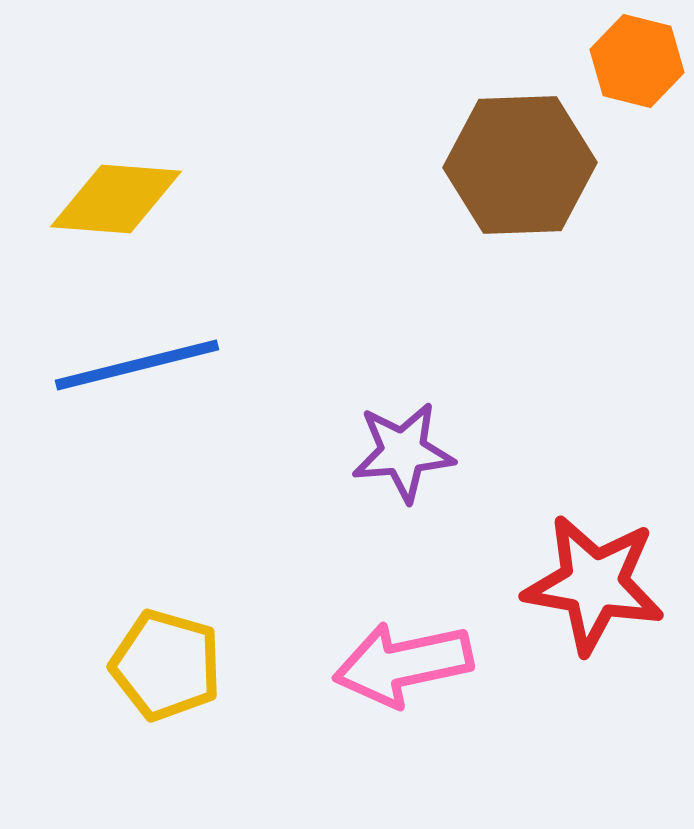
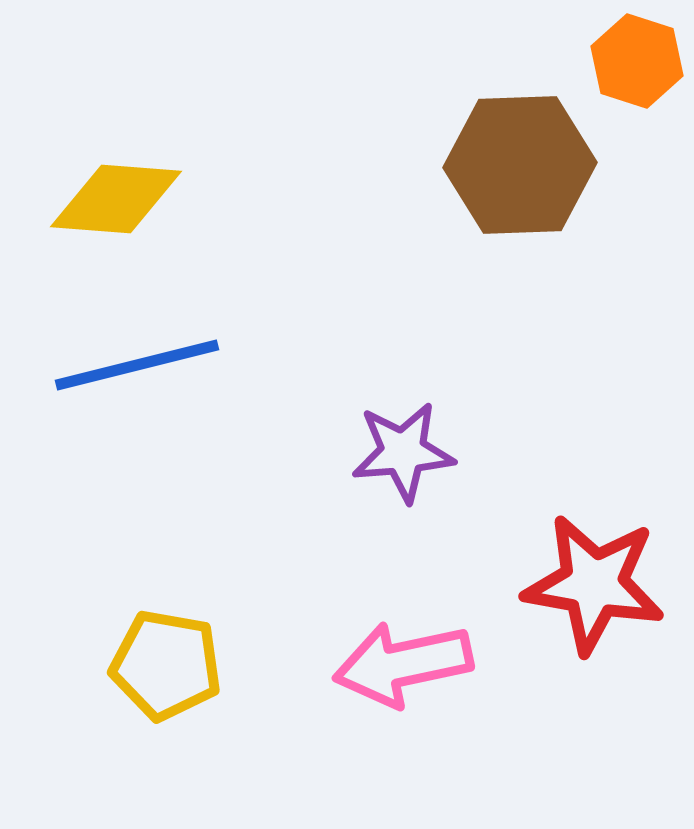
orange hexagon: rotated 4 degrees clockwise
yellow pentagon: rotated 6 degrees counterclockwise
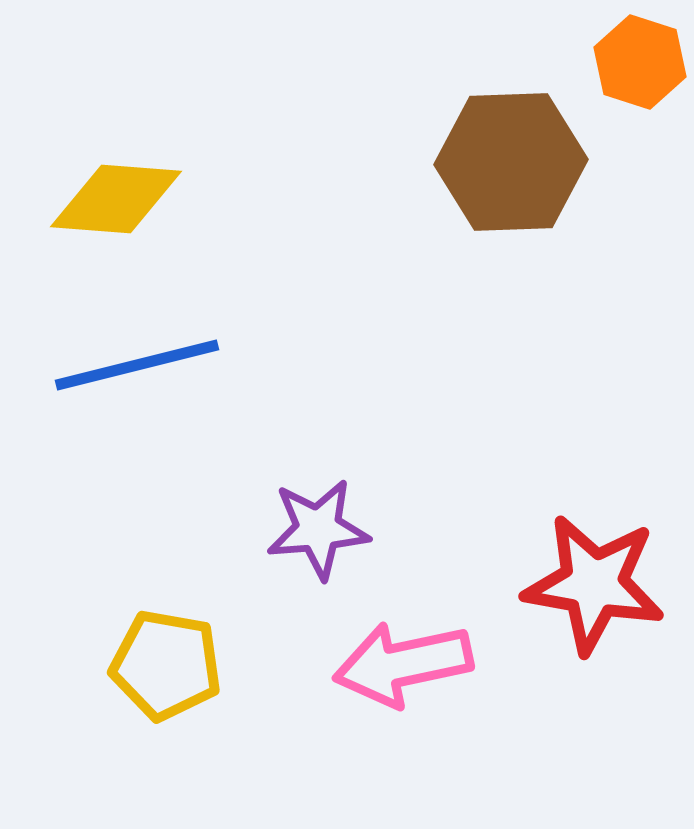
orange hexagon: moved 3 px right, 1 px down
brown hexagon: moved 9 px left, 3 px up
purple star: moved 85 px left, 77 px down
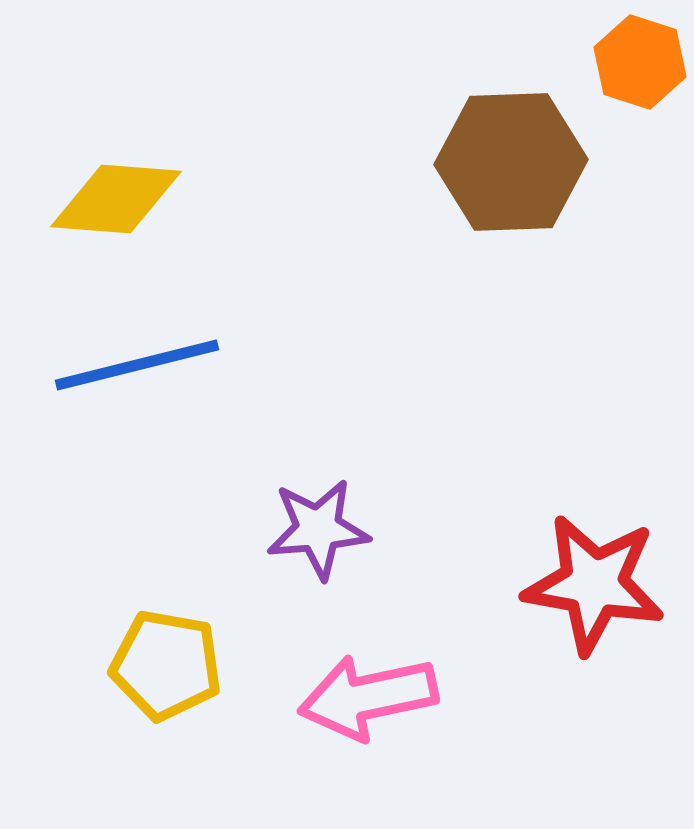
pink arrow: moved 35 px left, 33 px down
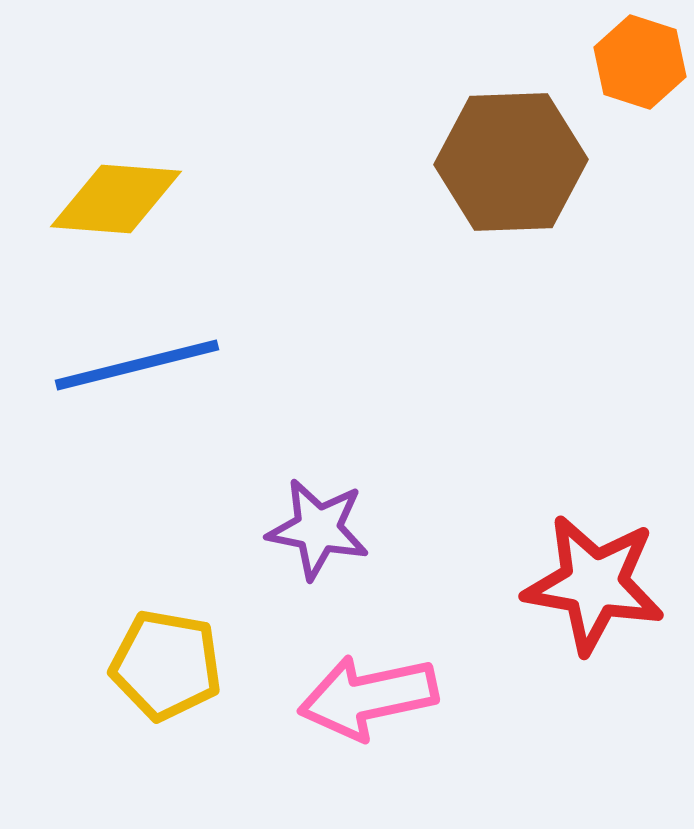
purple star: rotated 16 degrees clockwise
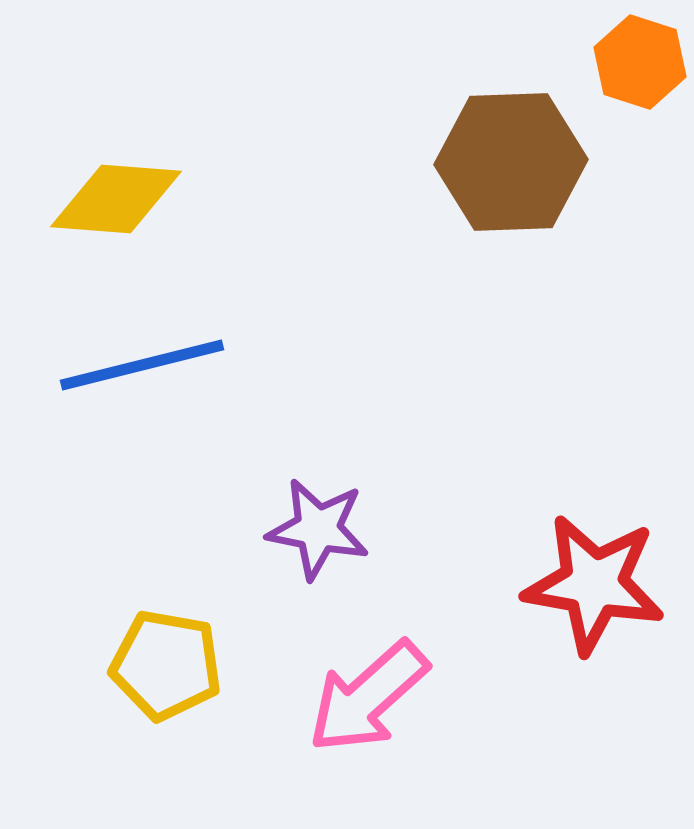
blue line: moved 5 px right
pink arrow: rotated 30 degrees counterclockwise
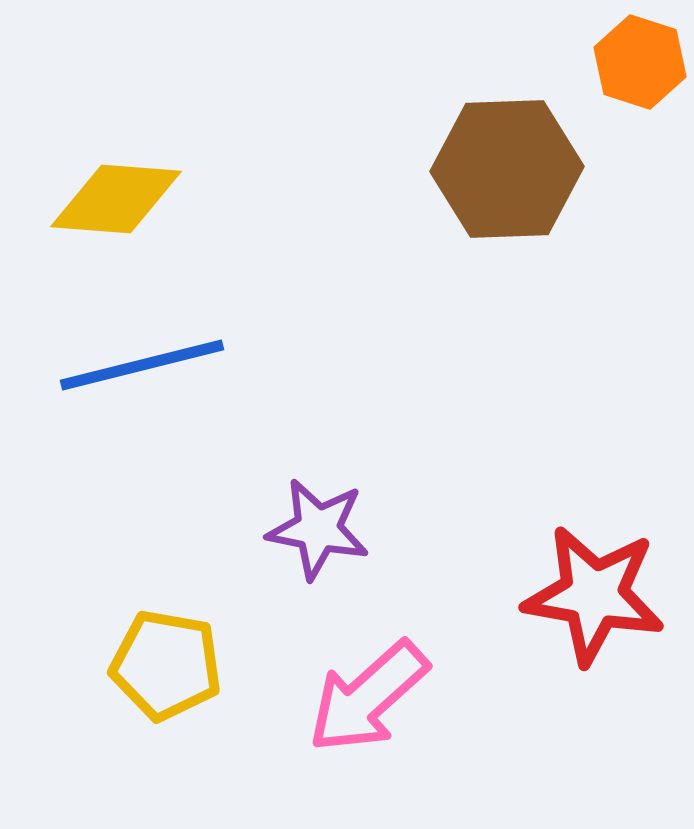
brown hexagon: moved 4 px left, 7 px down
red star: moved 11 px down
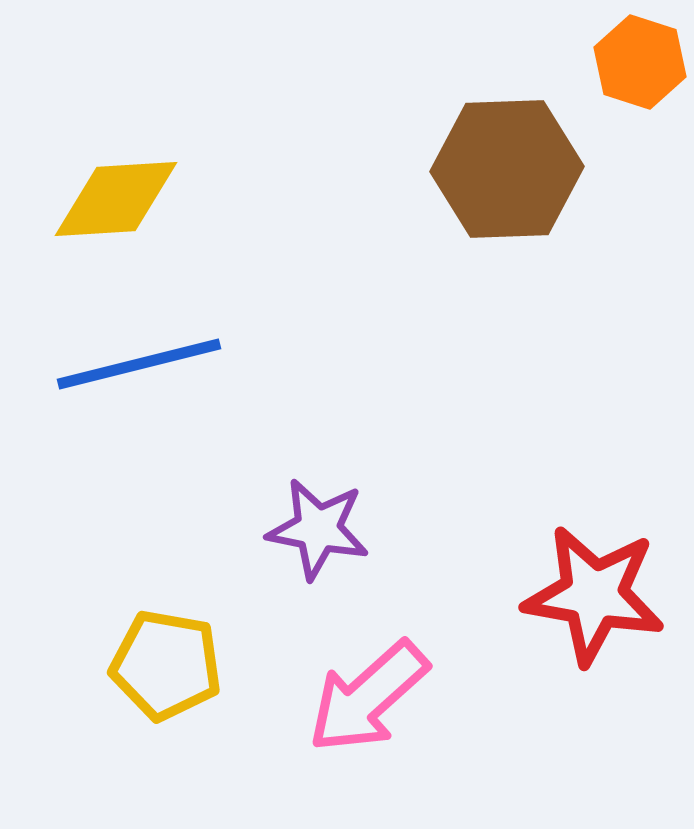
yellow diamond: rotated 8 degrees counterclockwise
blue line: moved 3 px left, 1 px up
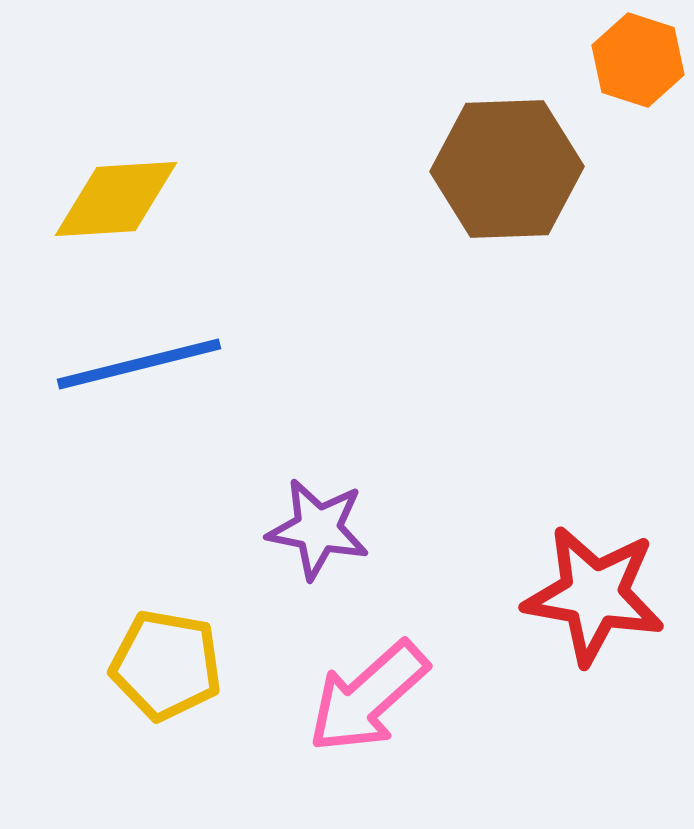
orange hexagon: moved 2 px left, 2 px up
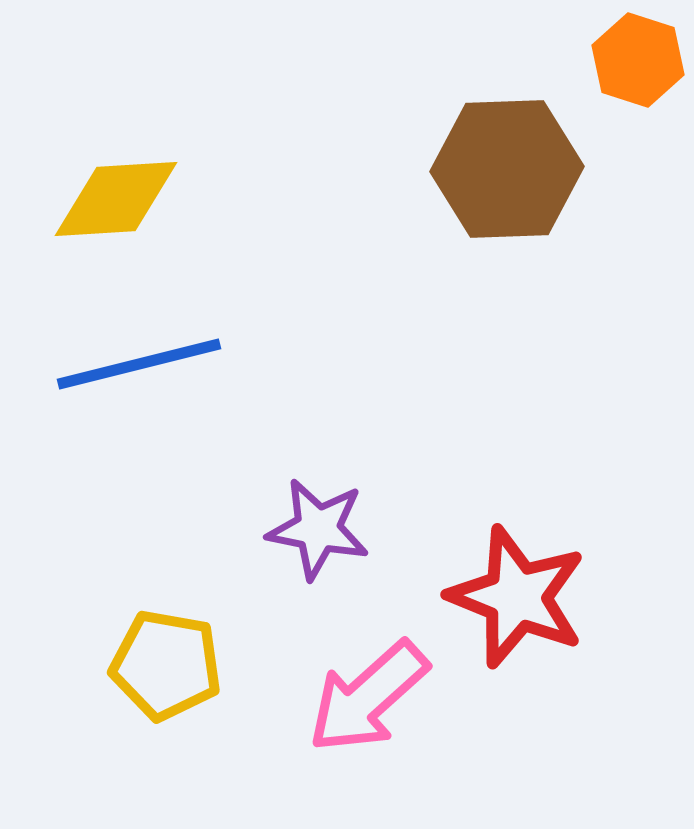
red star: moved 77 px left, 2 px down; rotated 12 degrees clockwise
